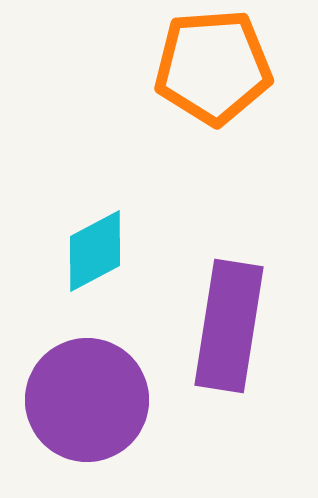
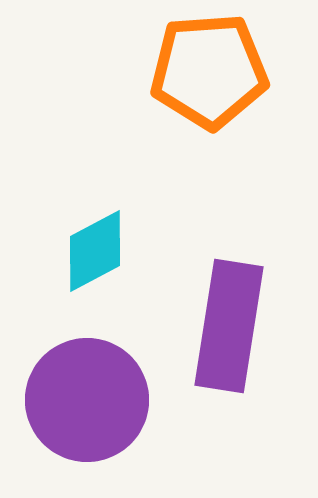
orange pentagon: moved 4 px left, 4 px down
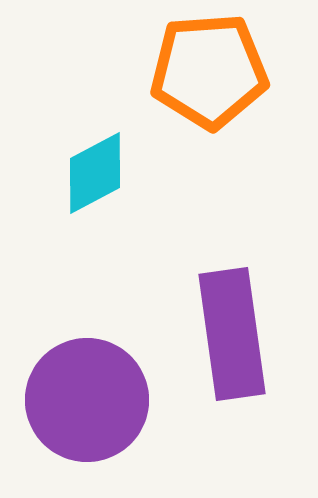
cyan diamond: moved 78 px up
purple rectangle: moved 3 px right, 8 px down; rotated 17 degrees counterclockwise
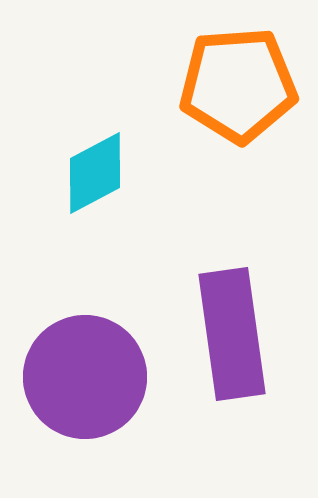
orange pentagon: moved 29 px right, 14 px down
purple circle: moved 2 px left, 23 px up
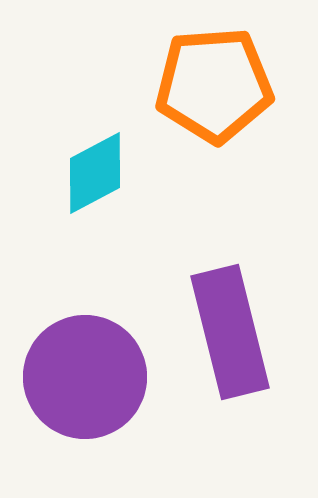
orange pentagon: moved 24 px left
purple rectangle: moved 2 px left, 2 px up; rotated 6 degrees counterclockwise
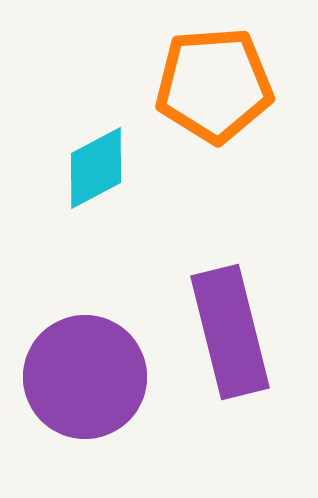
cyan diamond: moved 1 px right, 5 px up
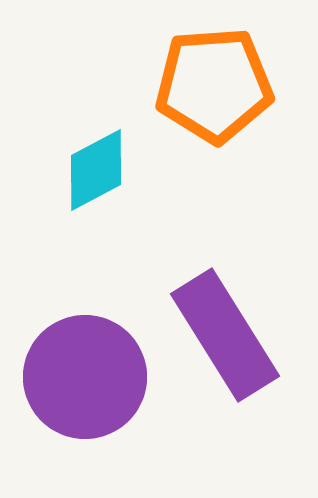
cyan diamond: moved 2 px down
purple rectangle: moved 5 px left, 3 px down; rotated 18 degrees counterclockwise
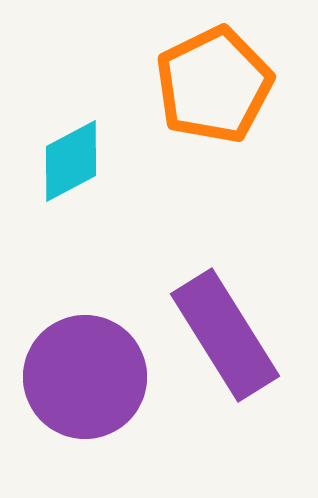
orange pentagon: rotated 22 degrees counterclockwise
cyan diamond: moved 25 px left, 9 px up
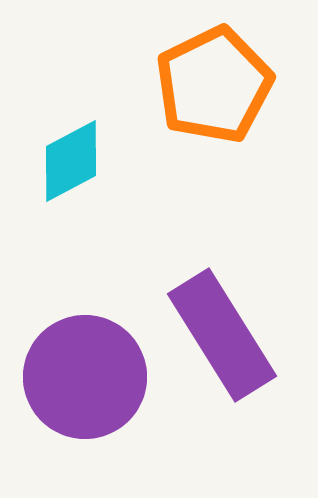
purple rectangle: moved 3 px left
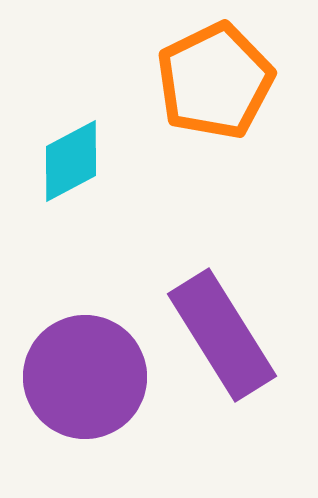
orange pentagon: moved 1 px right, 4 px up
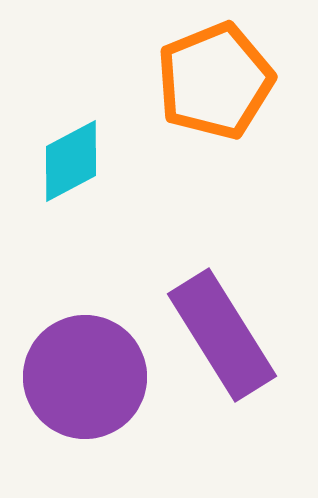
orange pentagon: rotated 4 degrees clockwise
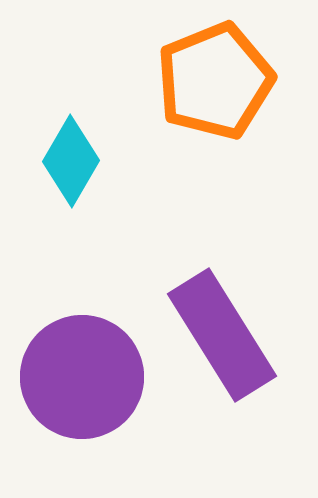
cyan diamond: rotated 32 degrees counterclockwise
purple circle: moved 3 px left
